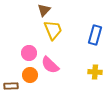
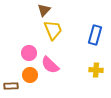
yellow cross: moved 1 px right, 2 px up
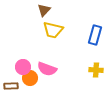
yellow trapezoid: rotated 125 degrees clockwise
pink circle: moved 6 px left, 14 px down
pink semicircle: moved 3 px left, 4 px down; rotated 24 degrees counterclockwise
orange circle: moved 3 px down
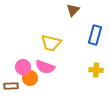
brown triangle: moved 29 px right
yellow trapezoid: moved 2 px left, 13 px down
pink semicircle: moved 2 px left, 2 px up
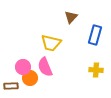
brown triangle: moved 2 px left, 7 px down
pink semicircle: rotated 48 degrees clockwise
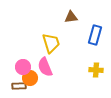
brown triangle: rotated 40 degrees clockwise
yellow trapezoid: rotated 120 degrees counterclockwise
brown rectangle: moved 8 px right
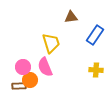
blue rectangle: rotated 18 degrees clockwise
orange circle: moved 2 px down
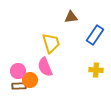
pink circle: moved 5 px left, 4 px down
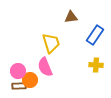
yellow cross: moved 5 px up
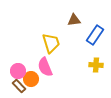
brown triangle: moved 3 px right, 3 px down
orange circle: moved 1 px right, 1 px up
brown rectangle: rotated 48 degrees clockwise
